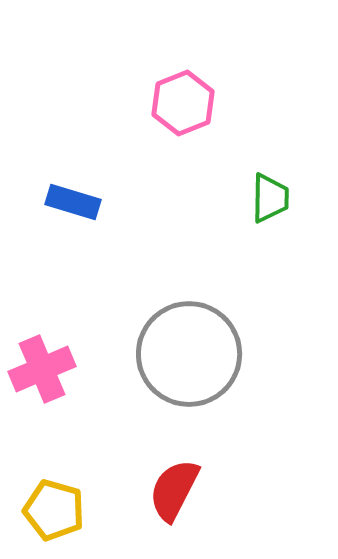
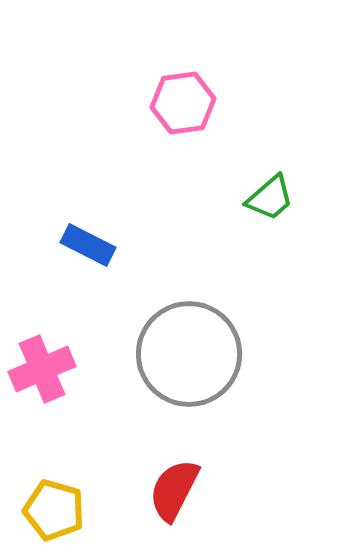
pink hexagon: rotated 14 degrees clockwise
green trapezoid: rotated 48 degrees clockwise
blue rectangle: moved 15 px right, 43 px down; rotated 10 degrees clockwise
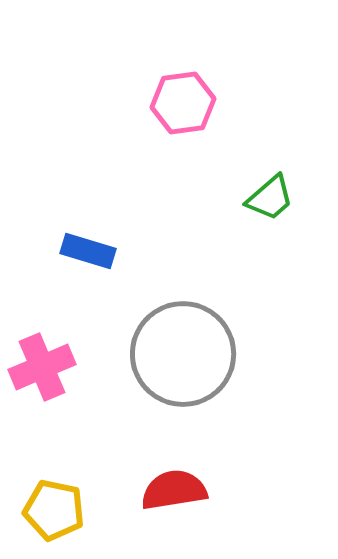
blue rectangle: moved 6 px down; rotated 10 degrees counterclockwise
gray circle: moved 6 px left
pink cross: moved 2 px up
red semicircle: rotated 54 degrees clockwise
yellow pentagon: rotated 4 degrees counterclockwise
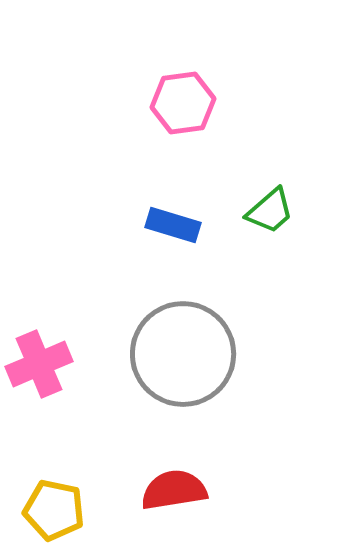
green trapezoid: moved 13 px down
blue rectangle: moved 85 px right, 26 px up
pink cross: moved 3 px left, 3 px up
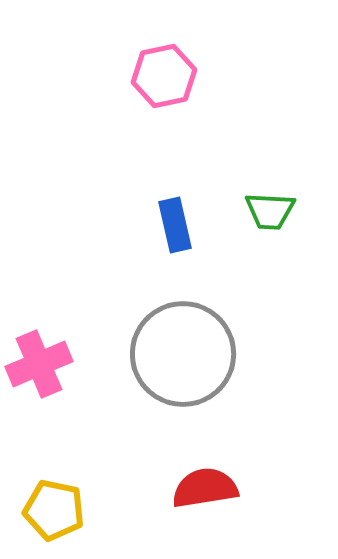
pink hexagon: moved 19 px left, 27 px up; rotated 4 degrees counterclockwise
green trapezoid: rotated 44 degrees clockwise
blue rectangle: moved 2 px right; rotated 60 degrees clockwise
red semicircle: moved 31 px right, 2 px up
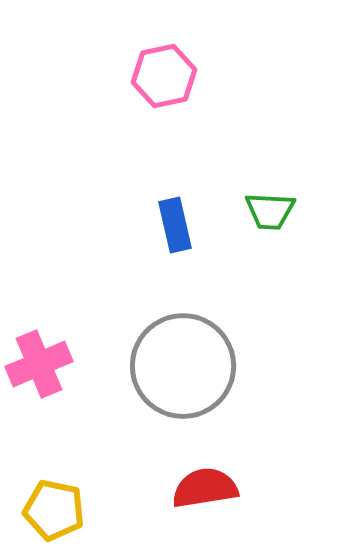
gray circle: moved 12 px down
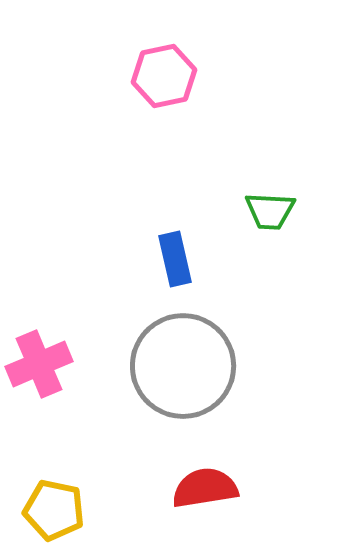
blue rectangle: moved 34 px down
